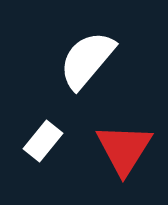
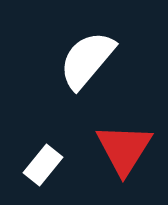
white rectangle: moved 24 px down
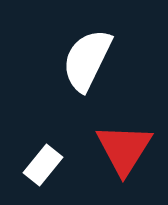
white semicircle: rotated 14 degrees counterclockwise
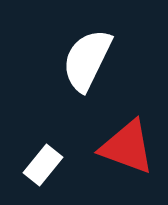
red triangle: moved 3 px right, 2 px up; rotated 42 degrees counterclockwise
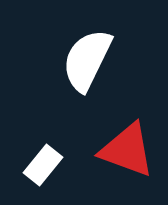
red triangle: moved 3 px down
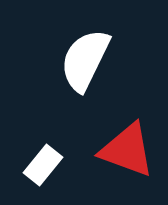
white semicircle: moved 2 px left
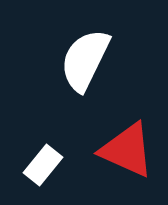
red triangle: rotated 4 degrees clockwise
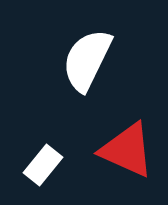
white semicircle: moved 2 px right
